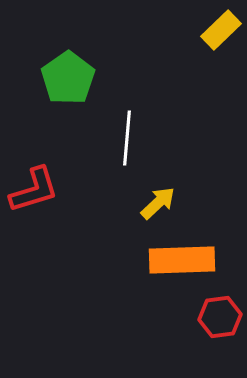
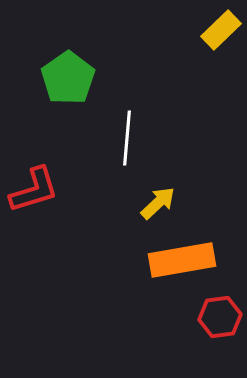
orange rectangle: rotated 8 degrees counterclockwise
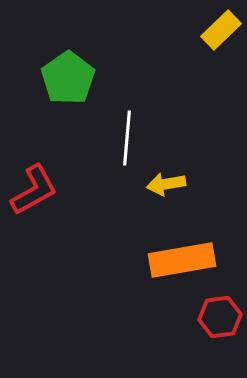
red L-shape: rotated 12 degrees counterclockwise
yellow arrow: moved 8 px right, 19 px up; rotated 147 degrees counterclockwise
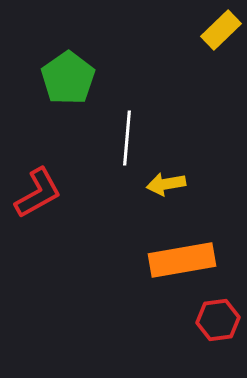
red L-shape: moved 4 px right, 3 px down
red hexagon: moved 2 px left, 3 px down
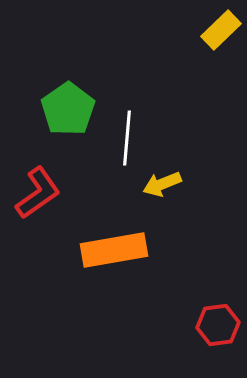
green pentagon: moved 31 px down
yellow arrow: moved 4 px left; rotated 12 degrees counterclockwise
red L-shape: rotated 6 degrees counterclockwise
orange rectangle: moved 68 px left, 10 px up
red hexagon: moved 5 px down
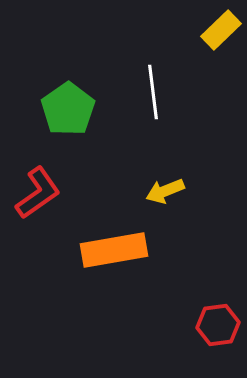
white line: moved 26 px right, 46 px up; rotated 12 degrees counterclockwise
yellow arrow: moved 3 px right, 7 px down
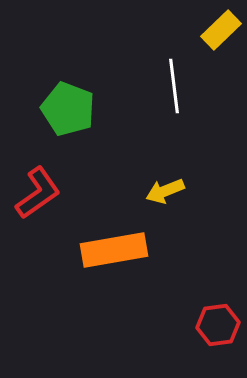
white line: moved 21 px right, 6 px up
green pentagon: rotated 16 degrees counterclockwise
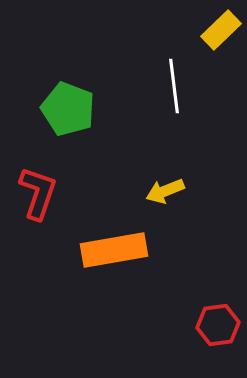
red L-shape: rotated 36 degrees counterclockwise
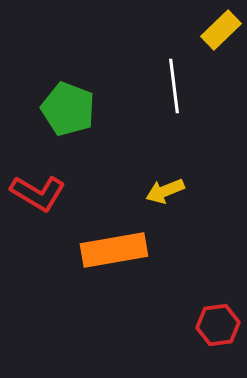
red L-shape: rotated 102 degrees clockwise
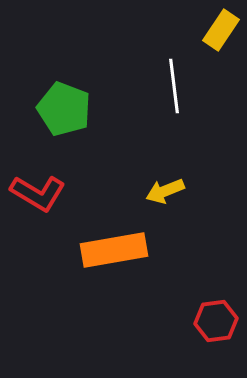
yellow rectangle: rotated 12 degrees counterclockwise
green pentagon: moved 4 px left
red hexagon: moved 2 px left, 4 px up
